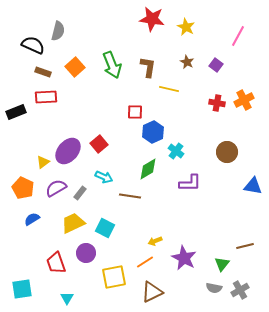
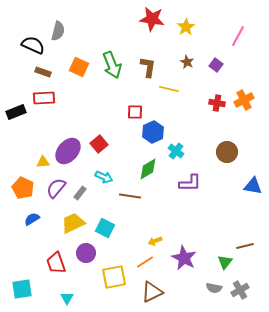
yellow star at (186, 27): rotated 12 degrees clockwise
orange square at (75, 67): moved 4 px right; rotated 24 degrees counterclockwise
red rectangle at (46, 97): moved 2 px left, 1 px down
yellow triangle at (43, 162): rotated 32 degrees clockwise
purple semicircle at (56, 188): rotated 20 degrees counterclockwise
green triangle at (222, 264): moved 3 px right, 2 px up
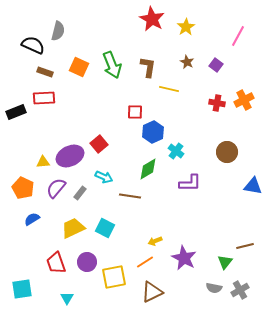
red star at (152, 19): rotated 20 degrees clockwise
brown rectangle at (43, 72): moved 2 px right
purple ellipse at (68, 151): moved 2 px right, 5 px down; rotated 24 degrees clockwise
yellow trapezoid at (73, 223): moved 5 px down
purple circle at (86, 253): moved 1 px right, 9 px down
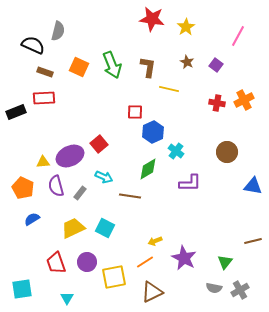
red star at (152, 19): rotated 20 degrees counterclockwise
purple semicircle at (56, 188): moved 2 px up; rotated 55 degrees counterclockwise
brown line at (245, 246): moved 8 px right, 5 px up
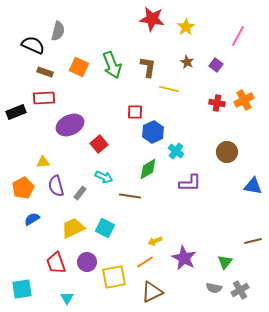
purple ellipse at (70, 156): moved 31 px up
orange pentagon at (23, 188): rotated 20 degrees clockwise
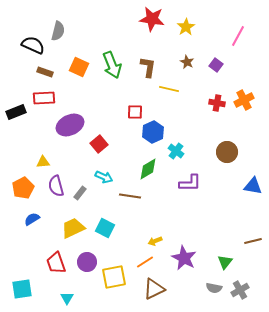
brown triangle at (152, 292): moved 2 px right, 3 px up
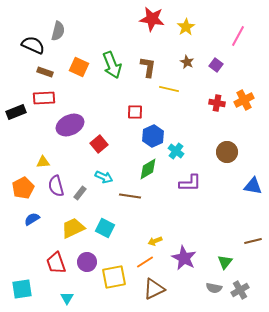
blue hexagon at (153, 132): moved 4 px down
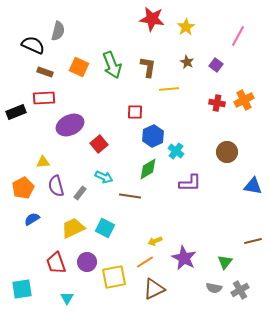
yellow line at (169, 89): rotated 18 degrees counterclockwise
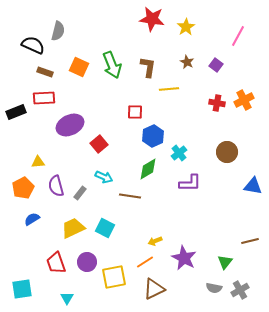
cyan cross at (176, 151): moved 3 px right, 2 px down; rotated 14 degrees clockwise
yellow triangle at (43, 162): moved 5 px left
brown line at (253, 241): moved 3 px left
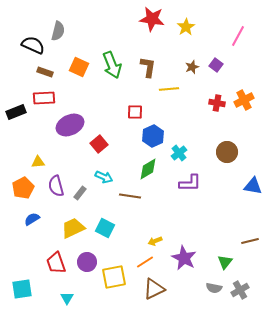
brown star at (187, 62): moved 5 px right, 5 px down; rotated 24 degrees clockwise
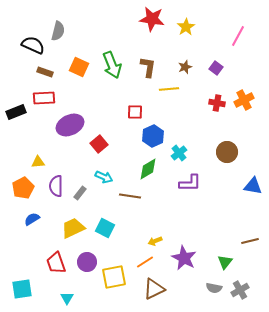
purple square at (216, 65): moved 3 px down
brown star at (192, 67): moved 7 px left
purple semicircle at (56, 186): rotated 15 degrees clockwise
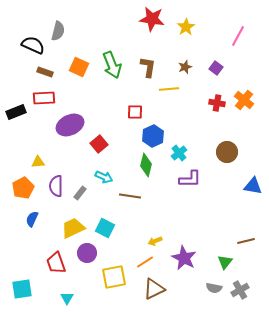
orange cross at (244, 100): rotated 24 degrees counterclockwise
green diamond at (148, 169): moved 2 px left, 4 px up; rotated 45 degrees counterclockwise
purple L-shape at (190, 183): moved 4 px up
blue semicircle at (32, 219): rotated 35 degrees counterclockwise
brown line at (250, 241): moved 4 px left
purple circle at (87, 262): moved 9 px up
